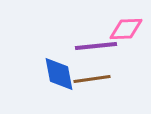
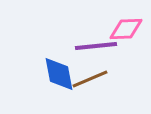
brown line: moved 2 px left; rotated 15 degrees counterclockwise
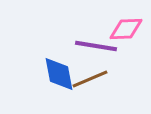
purple line: rotated 15 degrees clockwise
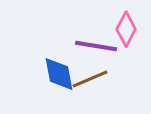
pink diamond: rotated 60 degrees counterclockwise
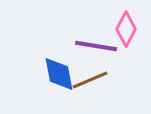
brown line: moved 1 px down
